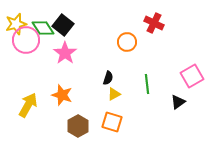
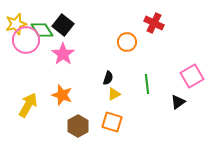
green diamond: moved 1 px left, 2 px down
pink star: moved 2 px left, 1 px down
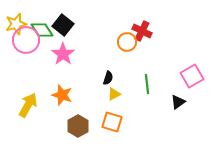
red cross: moved 12 px left, 8 px down
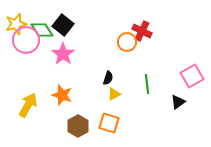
orange square: moved 3 px left, 1 px down
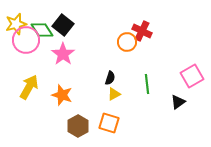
black semicircle: moved 2 px right
yellow arrow: moved 1 px right, 18 px up
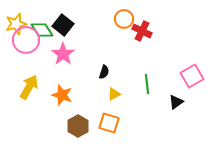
orange circle: moved 3 px left, 23 px up
black semicircle: moved 6 px left, 6 px up
black triangle: moved 2 px left
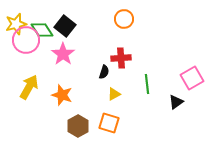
black square: moved 2 px right, 1 px down
red cross: moved 21 px left, 27 px down; rotated 30 degrees counterclockwise
pink square: moved 2 px down
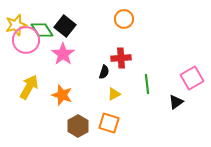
yellow star: moved 1 px down
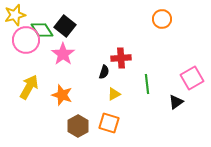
orange circle: moved 38 px right
yellow star: moved 1 px left, 10 px up
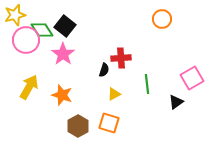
black semicircle: moved 2 px up
